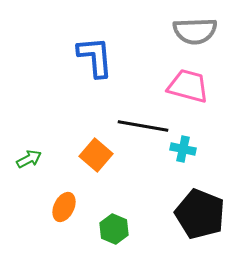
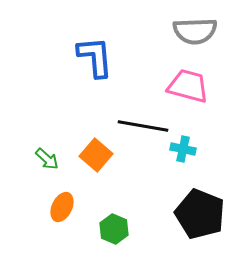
green arrow: moved 18 px right; rotated 70 degrees clockwise
orange ellipse: moved 2 px left
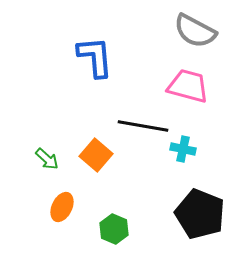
gray semicircle: rotated 30 degrees clockwise
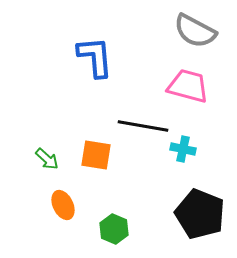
orange square: rotated 32 degrees counterclockwise
orange ellipse: moved 1 px right, 2 px up; rotated 52 degrees counterclockwise
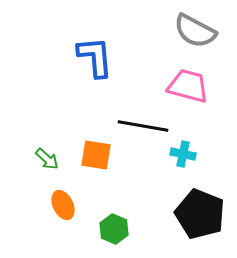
cyan cross: moved 5 px down
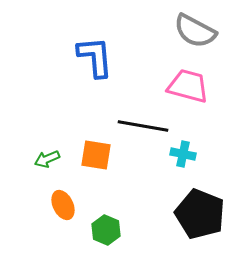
green arrow: rotated 115 degrees clockwise
green hexagon: moved 8 px left, 1 px down
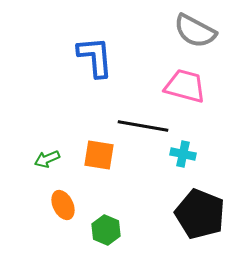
pink trapezoid: moved 3 px left
orange square: moved 3 px right
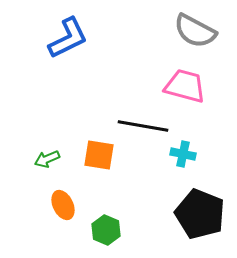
blue L-shape: moved 27 px left, 19 px up; rotated 69 degrees clockwise
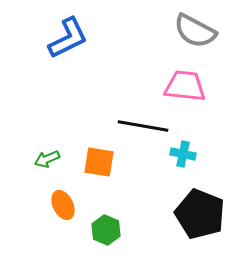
pink trapezoid: rotated 9 degrees counterclockwise
orange square: moved 7 px down
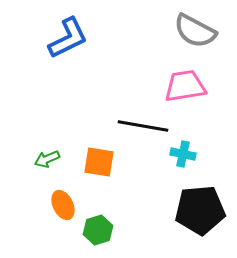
pink trapezoid: rotated 15 degrees counterclockwise
black pentagon: moved 4 px up; rotated 27 degrees counterclockwise
green hexagon: moved 8 px left; rotated 20 degrees clockwise
